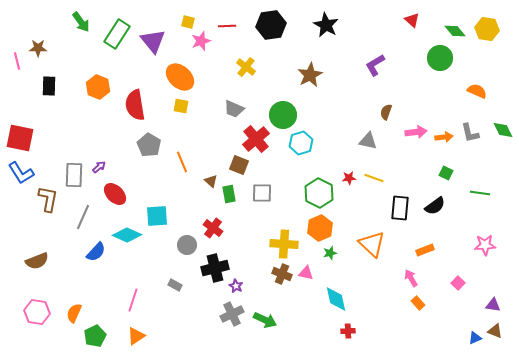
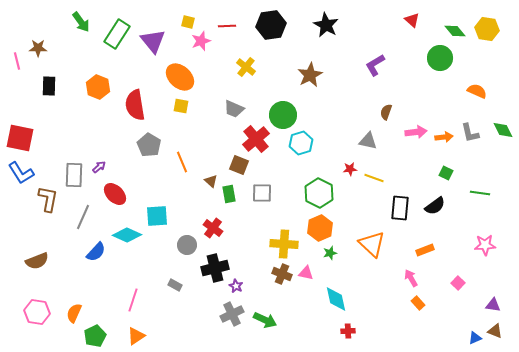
red star at (349, 178): moved 1 px right, 9 px up
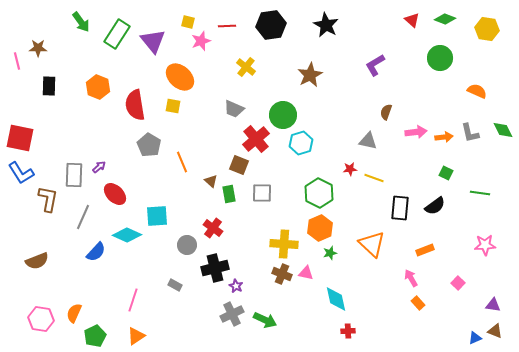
green diamond at (455, 31): moved 10 px left, 12 px up; rotated 30 degrees counterclockwise
yellow square at (181, 106): moved 8 px left
pink hexagon at (37, 312): moved 4 px right, 7 px down
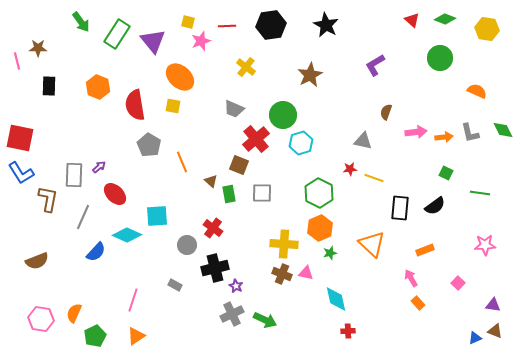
gray triangle at (368, 141): moved 5 px left
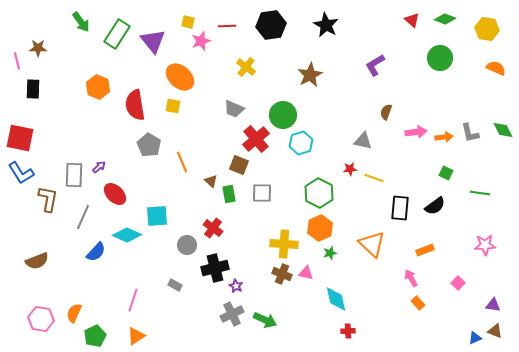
black rectangle at (49, 86): moved 16 px left, 3 px down
orange semicircle at (477, 91): moved 19 px right, 23 px up
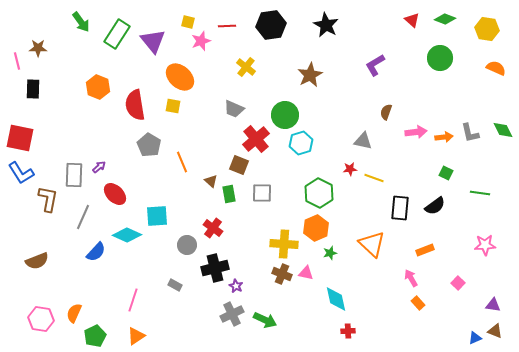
green circle at (283, 115): moved 2 px right
orange hexagon at (320, 228): moved 4 px left
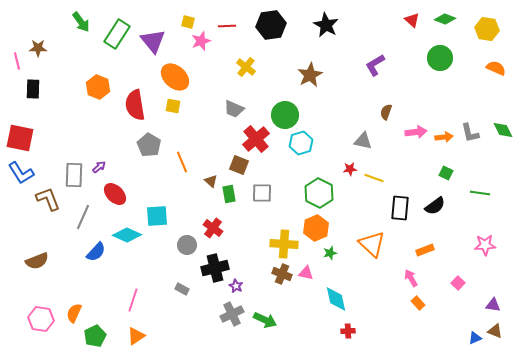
orange ellipse at (180, 77): moved 5 px left
brown L-shape at (48, 199): rotated 32 degrees counterclockwise
gray rectangle at (175, 285): moved 7 px right, 4 px down
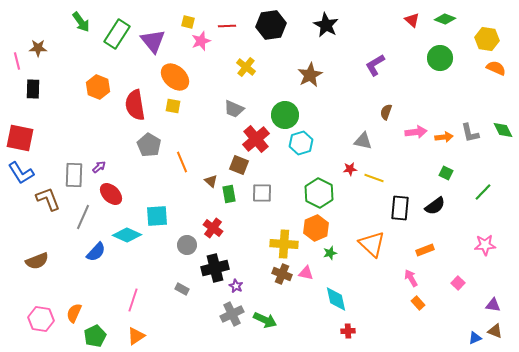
yellow hexagon at (487, 29): moved 10 px down
green line at (480, 193): moved 3 px right, 1 px up; rotated 54 degrees counterclockwise
red ellipse at (115, 194): moved 4 px left
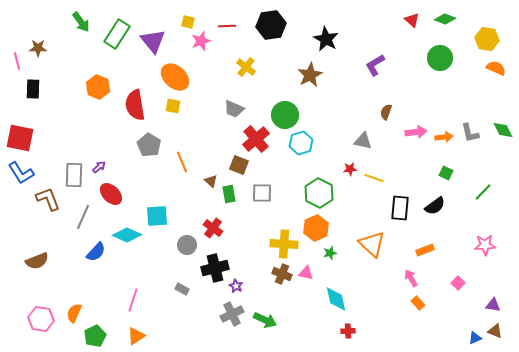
black star at (326, 25): moved 14 px down
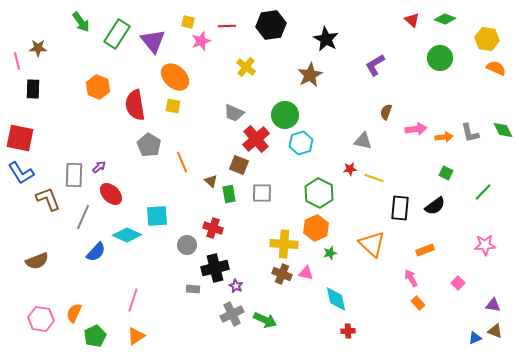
gray trapezoid at (234, 109): moved 4 px down
pink arrow at (416, 132): moved 3 px up
red cross at (213, 228): rotated 18 degrees counterclockwise
gray rectangle at (182, 289): moved 11 px right; rotated 24 degrees counterclockwise
